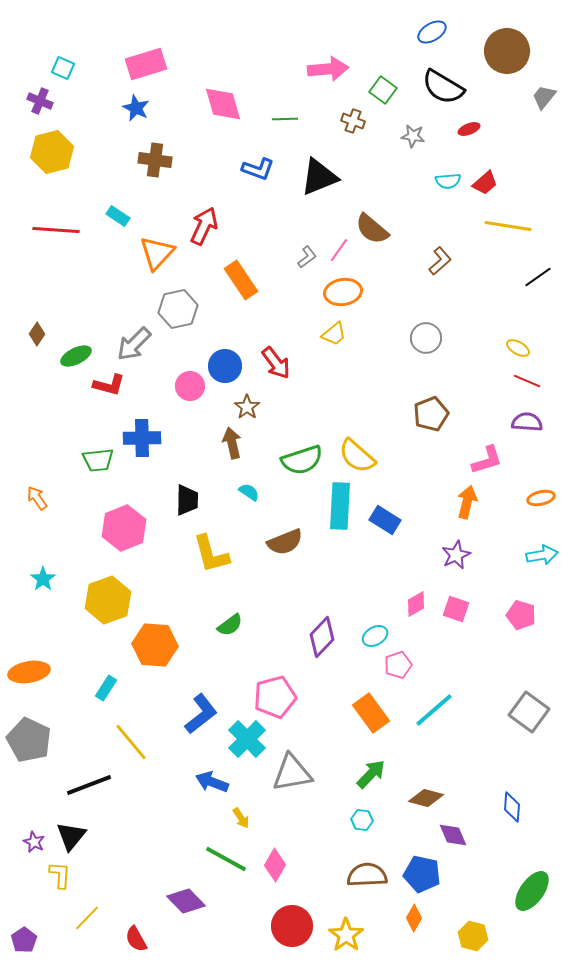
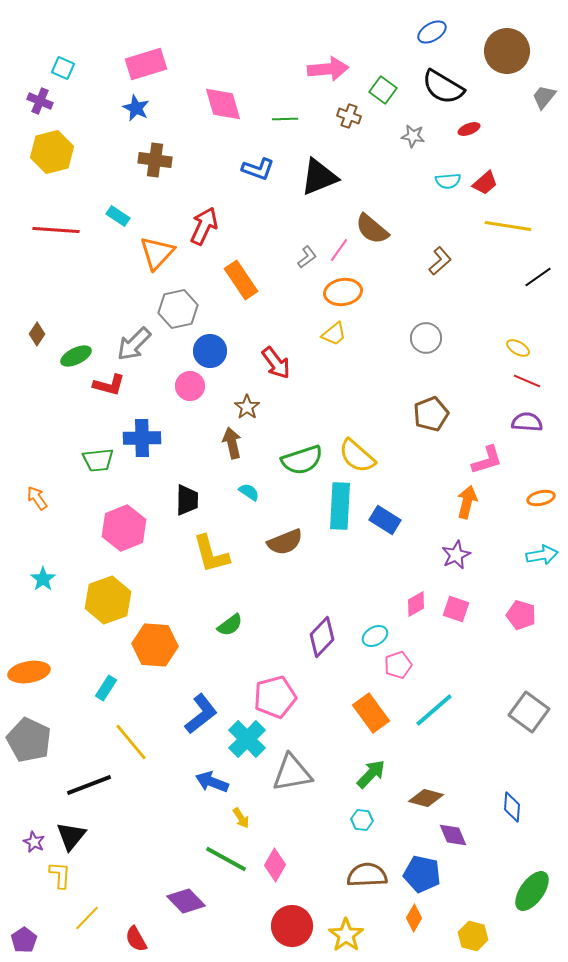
brown cross at (353, 121): moved 4 px left, 5 px up
blue circle at (225, 366): moved 15 px left, 15 px up
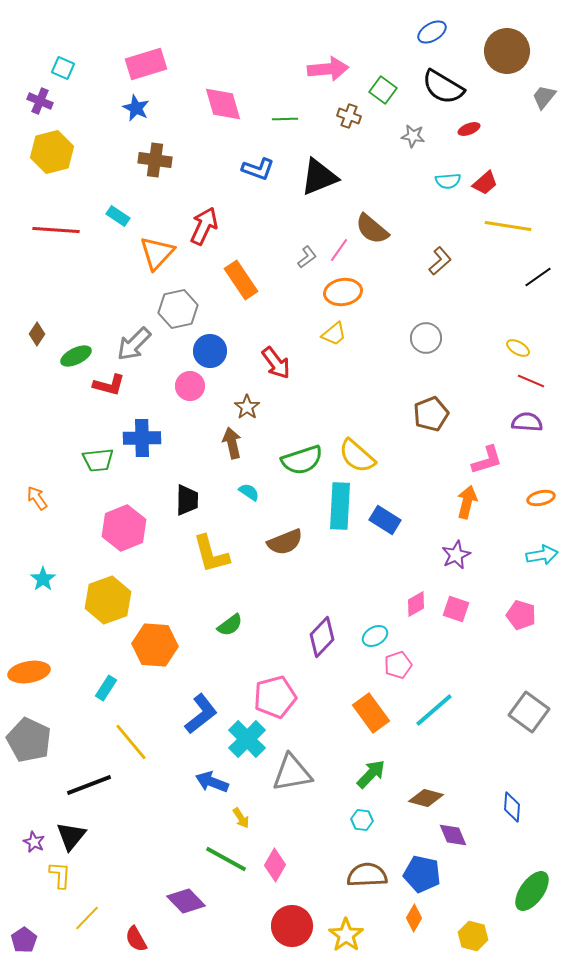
red line at (527, 381): moved 4 px right
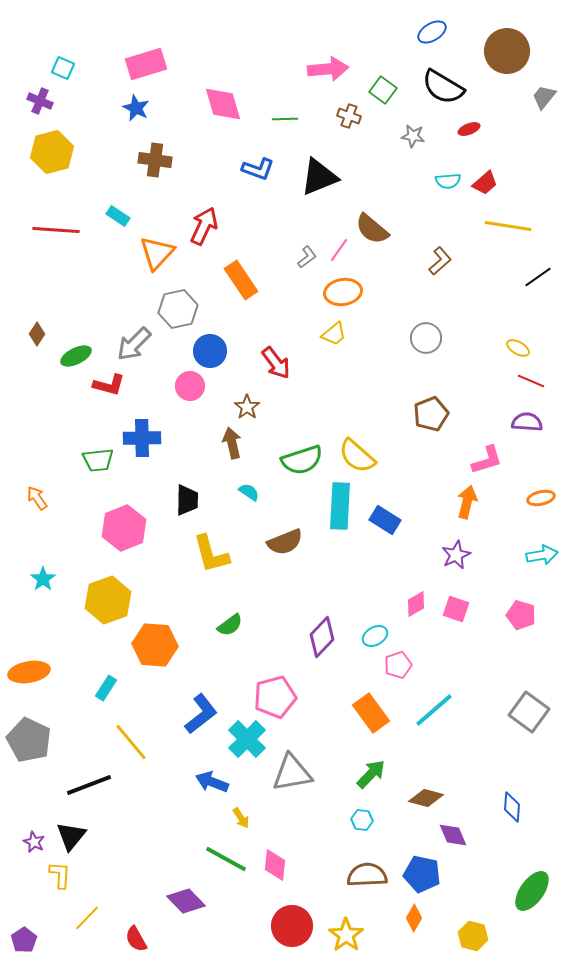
pink diamond at (275, 865): rotated 24 degrees counterclockwise
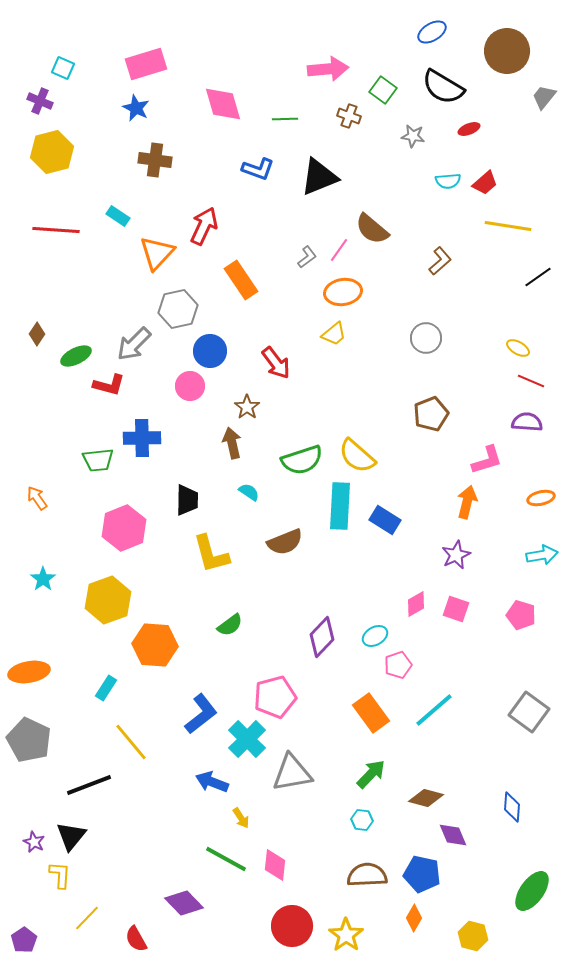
purple diamond at (186, 901): moved 2 px left, 2 px down
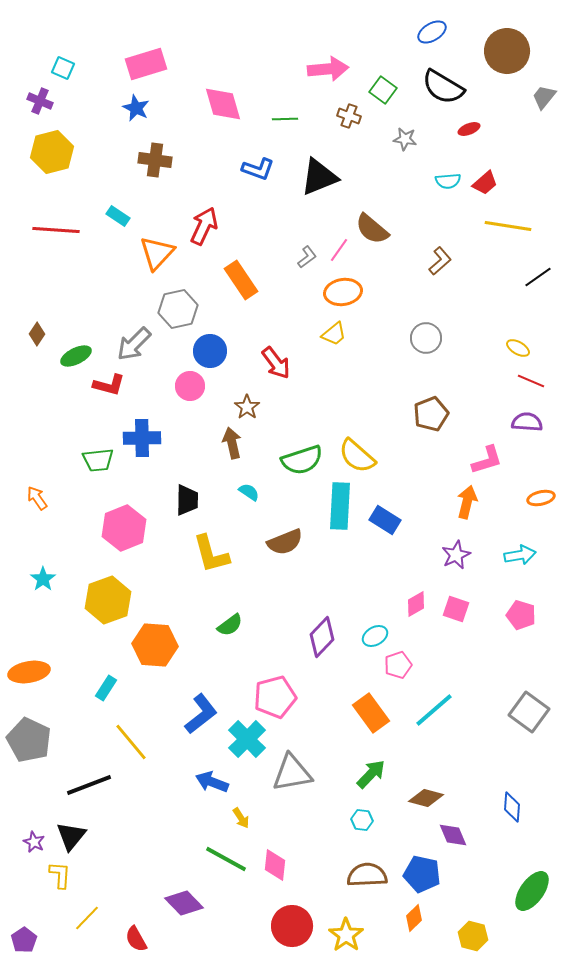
gray star at (413, 136): moved 8 px left, 3 px down
cyan arrow at (542, 555): moved 22 px left
orange diamond at (414, 918): rotated 16 degrees clockwise
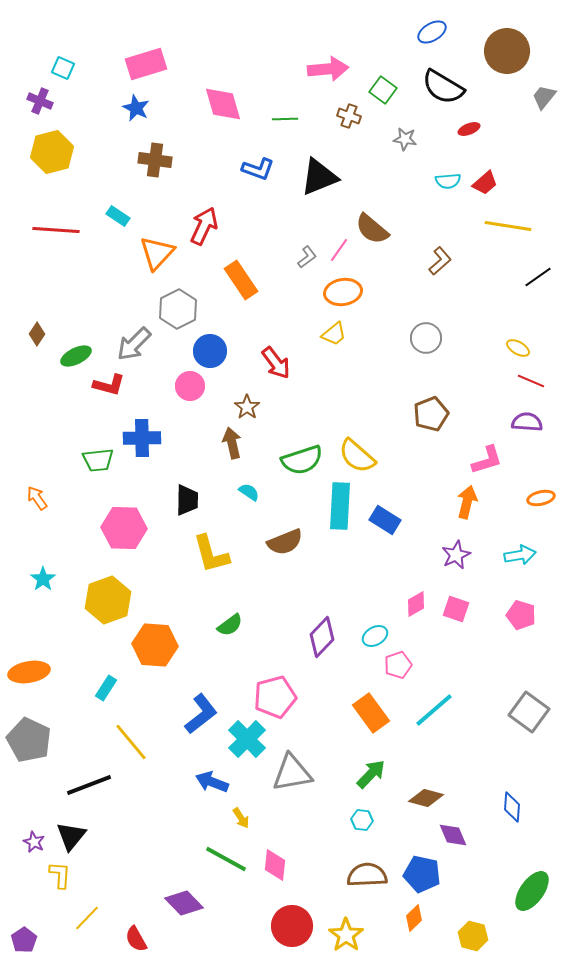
gray hexagon at (178, 309): rotated 15 degrees counterclockwise
pink hexagon at (124, 528): rotated 24 degrees clockwise
